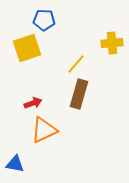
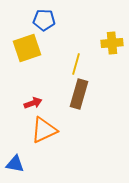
yellow line: rotated 25 degrees counterclockwise
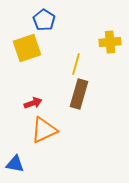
blue pentagon: rotated 30 degrees clockwise
yellow cross: moved 2 px left, 1 px up
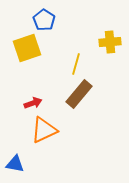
brown rectangle: rotated 24 degrees clockwise
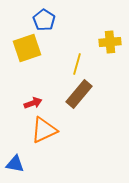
yellow line: moved 1 px right
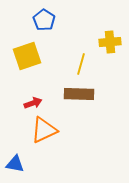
yellow square: moved 8 px down
yellow line: moved 4 px right
brown rectangle: rotated 52 degrees clockwise
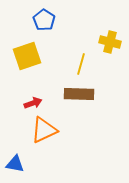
yellow cross: rotated 20 degrees clockwise
